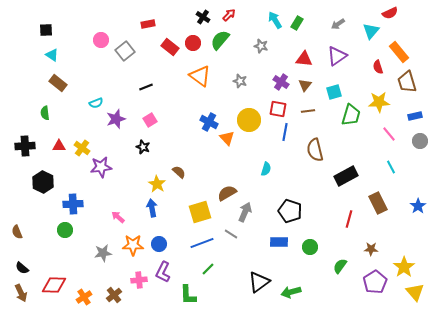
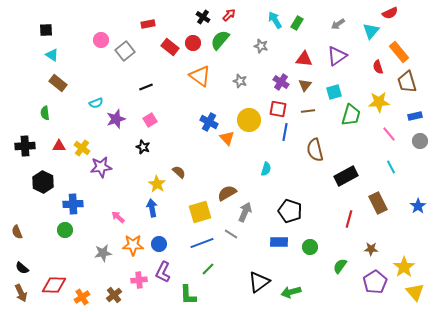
orange cross at (84, 297): moved 2 px left
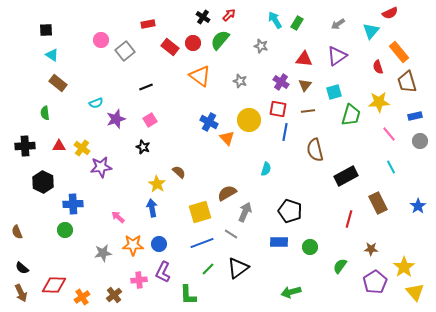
black triangle at (259, 282): moved 21 px left, 14 px up
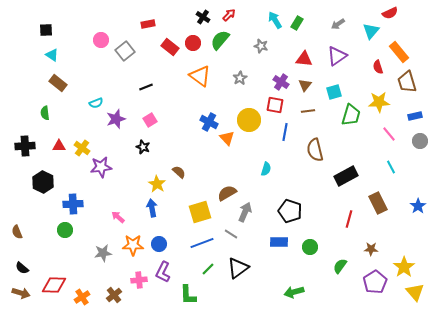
gray star at (240, 81): moved 3 px up; rotated 24 degrees clockwise
red square at (278, 109): moved 3 px left, 4 px up
green arrow at (291, 292): moved 3 px right
brown arrow at (21, 293): rotated 48 degrees counterclockwise
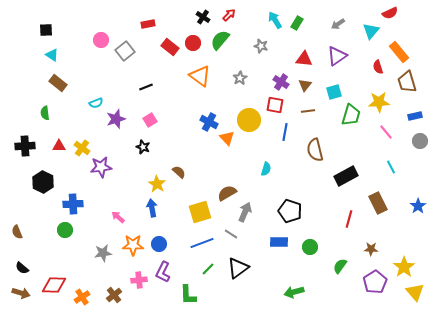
pink line at (389, 134): moved 3 px left, 2 px up
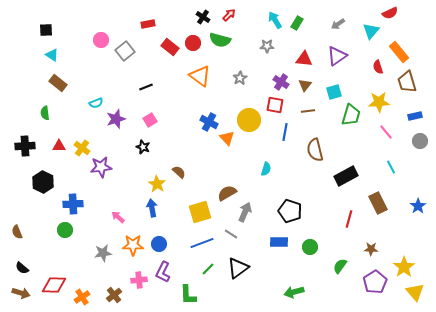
green semicircle at (220, 40): rotated 115 degrees counterclockwise
gray star at (261, 46): moved 6 px right; rotated 16 degrees counterclockwise
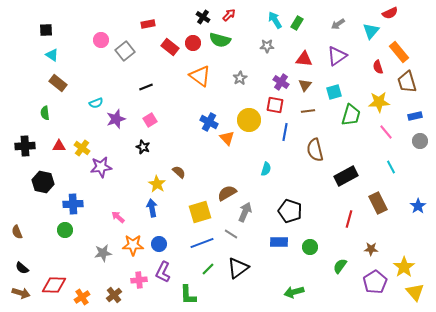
black hexagon at (43, 182): rotated 15 degrees counterclockwise
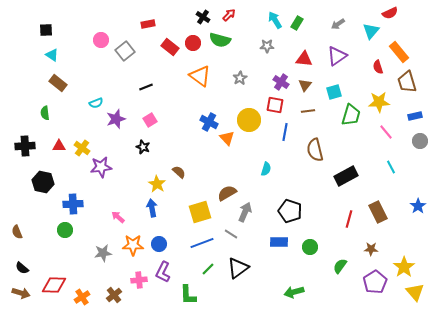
brown rectangle at (378, 203): moved 9 px down
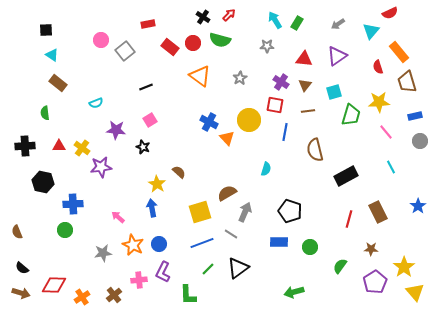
purple star at (116, 119): moved 11 px down; rotated 24 degrees clockwise
orange star at (133, 245): rotated 25 degrees clockwise
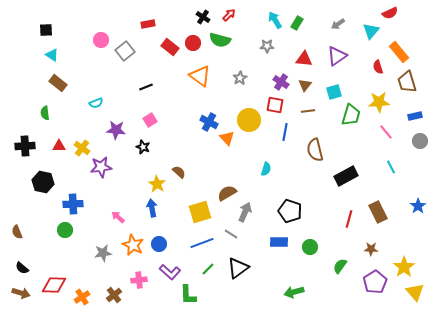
purple L-shape at (163, 272): moved 7 px right; rotated 75 degrees counterclockwise
